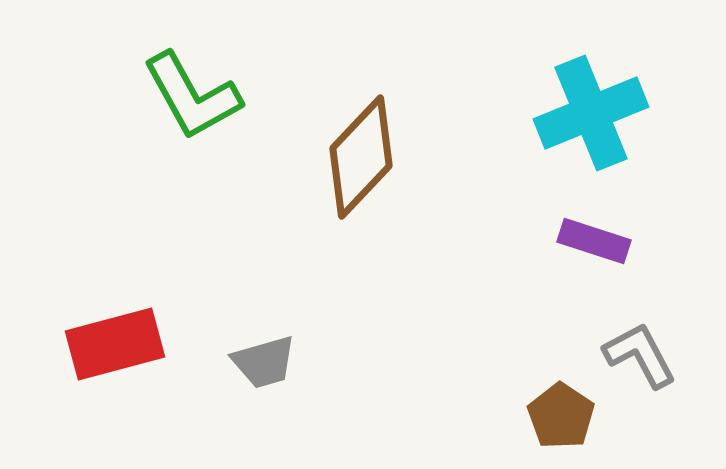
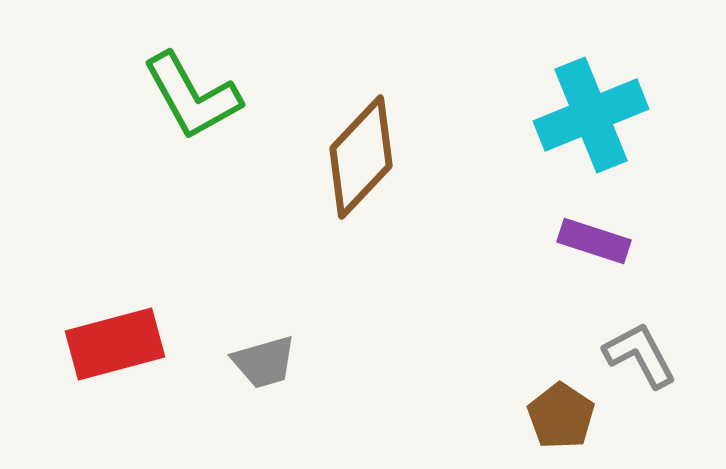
cyan cross: moved 2 px down
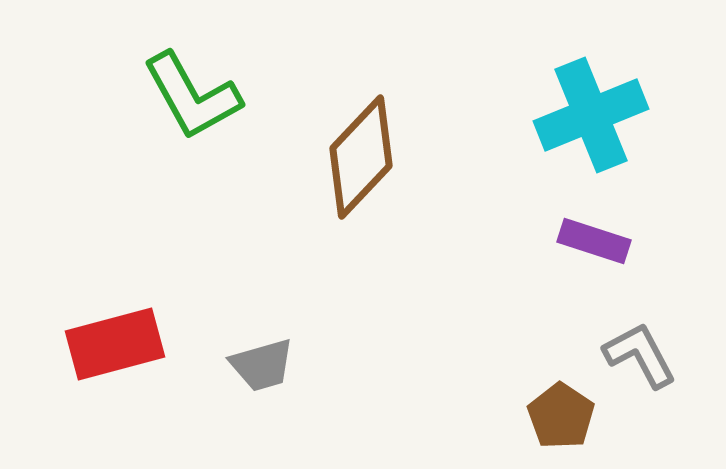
gray trapezoid: moved 2 px left, 3 px down
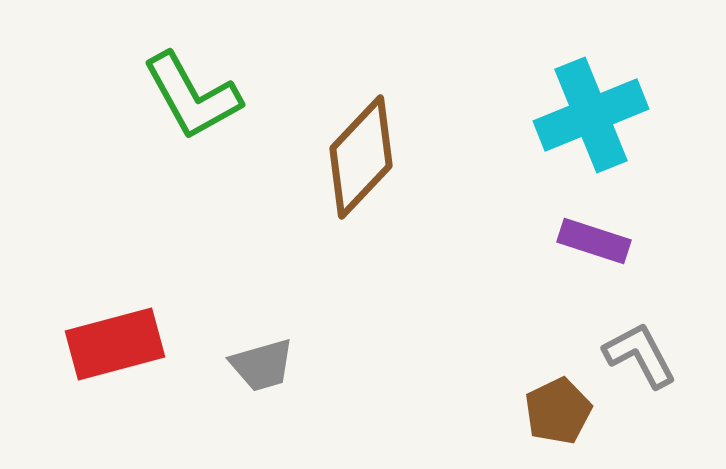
brown pentagon: moved 3 px left, 5 px up; rotated 12 degrees clockwise
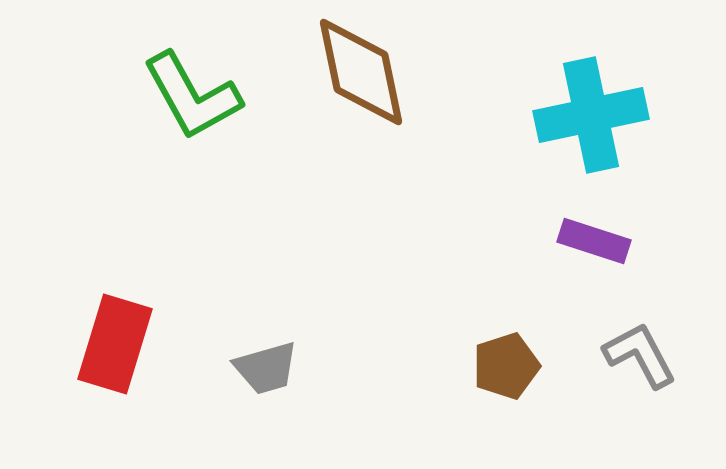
cyan cross: rotated 10 degrees clockwise
brown diamond: moved 85 px up; rotated 55 degrees counterclockwise
red rectangle: rotated 58 degrees counterclockwise
gray trapezoid: moved 4 px right, 3 px down
brown pentagon: moved 52 px left, 45 px up; rotated 8 degrees clockwise
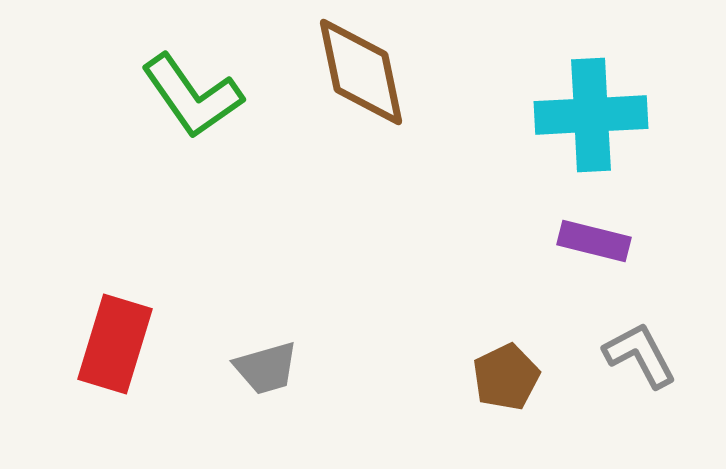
green L-shape: rotated 6 degrees counterclockwise
cyan cross: rotated 9 degrees clockwise
purple rectangle: rotated 4 degrees counterclockwise
brown pentagon: moved 11 px down; rotated 8 degrees counterclockwise
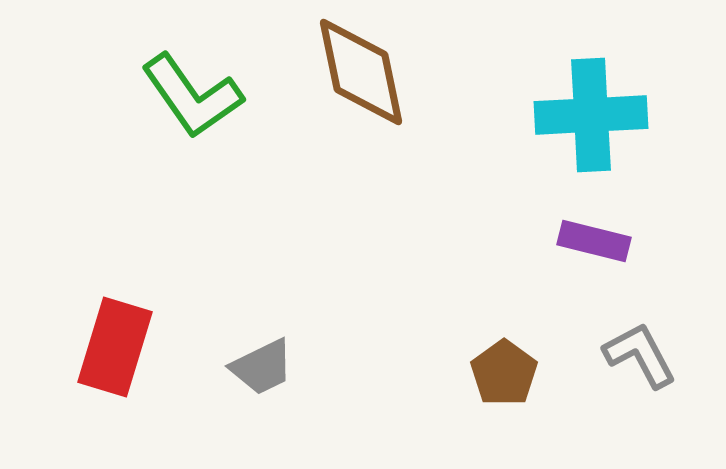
red rectangle: moved 3 px down
gray trapezoid: moved 4 px left, 1 px up; rotated 10 degrees counterclockwise
brown pentagon: moved 2 px left, 4 px up; rotated 10 degrees counterclockwise
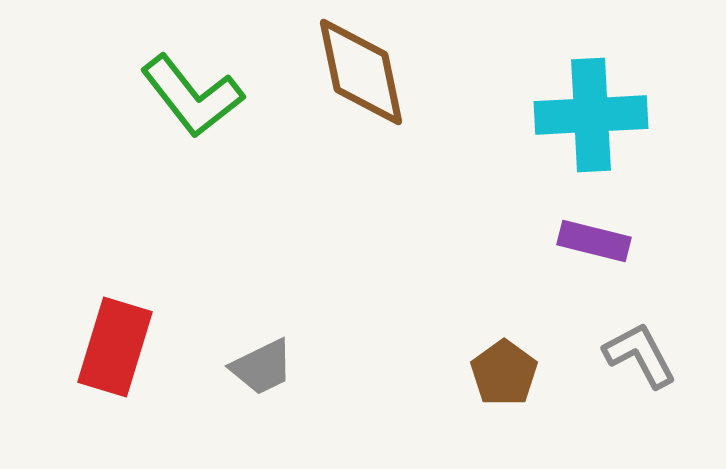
green L-shape: rotated 3 degrees counterclockwise
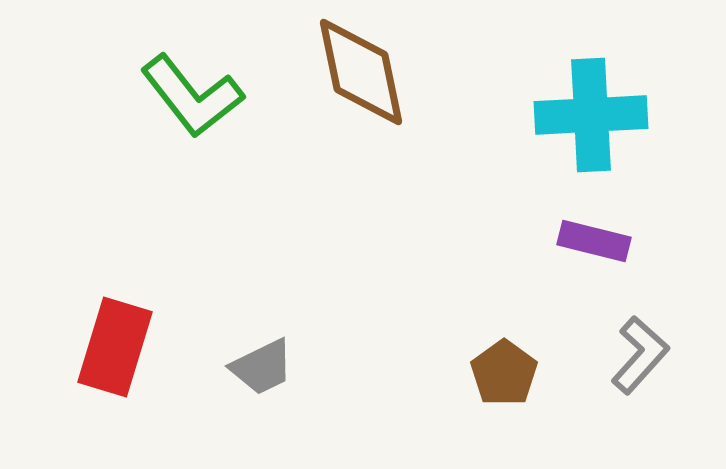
gray L-shape: rotated 70 degrees clockwise
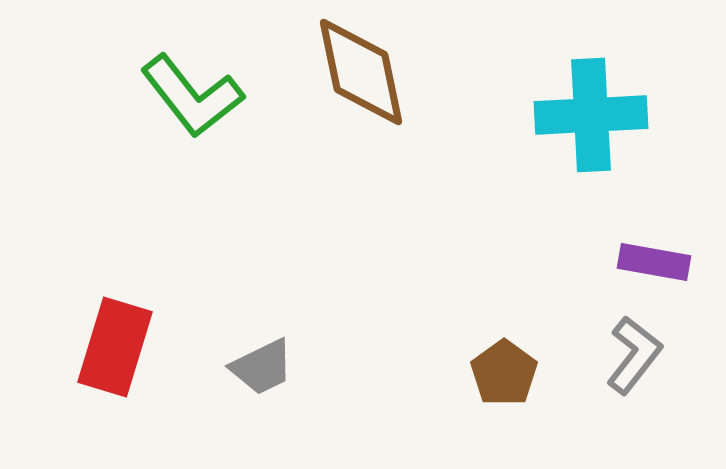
purple rectangle: moved 60 px right, 21 px down; rotated 4 degrees counterclockwise
gray L-shape: moved 6 px left; rotated 4 degrees counterclockwise
